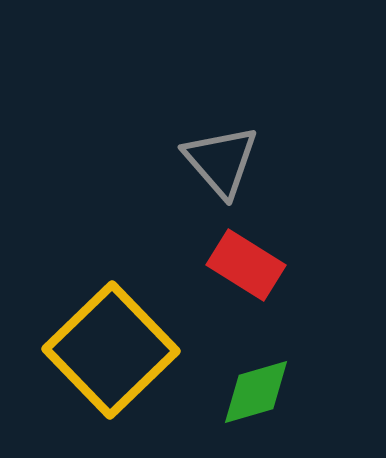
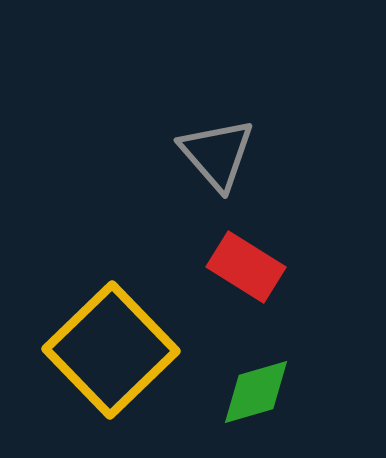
gray triangle: moved 4 px left, 7 px up
red rectangle: moved 2 px down
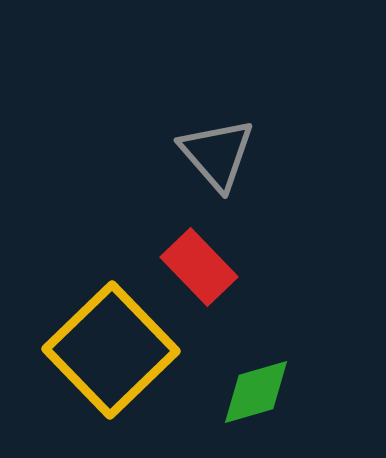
red rectangle: moved 47 px left; rotated 14 degrees clockwise
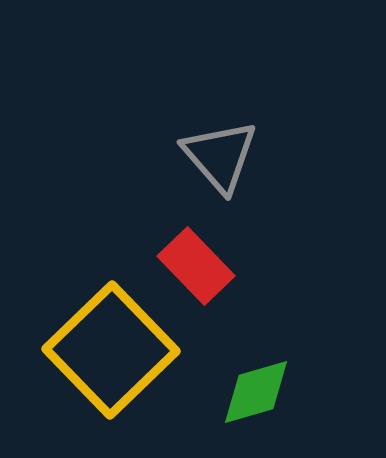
gray triangle: moved 3 px right, 2 px down
red rectangle: moved 3 px left, 1 px up
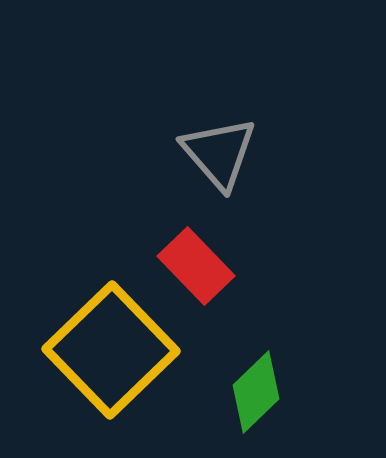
gray triangle: moved 1 px left, 3 px up
green diamond: rotated 28 degrees counterclockwise
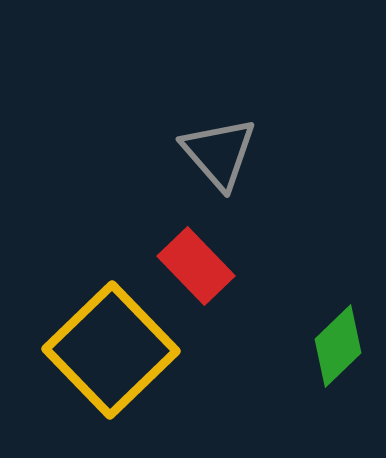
green diamond: moved 82 px right, 46 px up
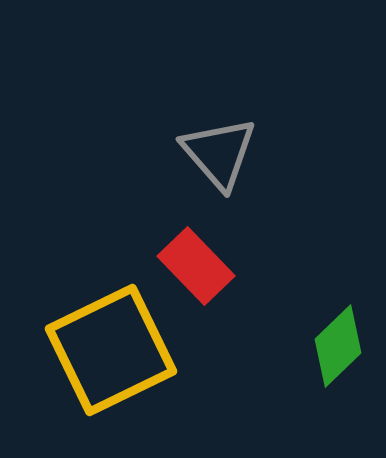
yellow square: rotated 18 degrees clockwise
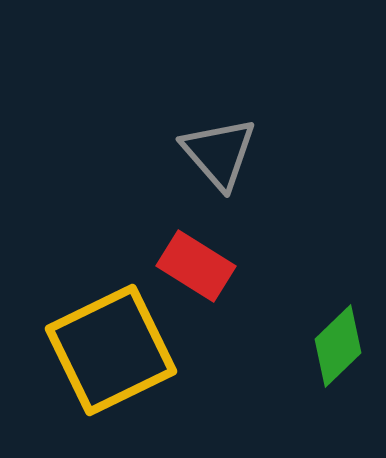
red rectangle: rotated 14 degrees counterclockwise
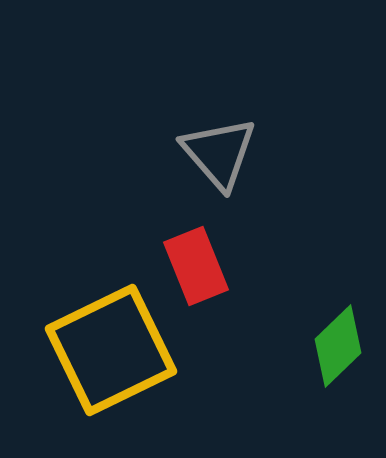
red rectangle: rotated 36 degrees clockwise
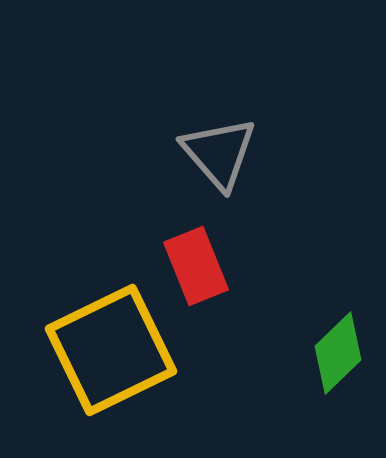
green diamond: moved 7 px down
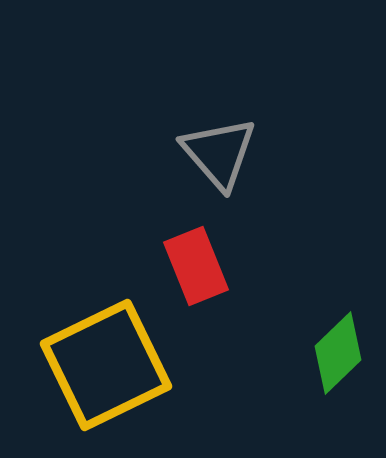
yellow square: moved 5 px left, 15 px down
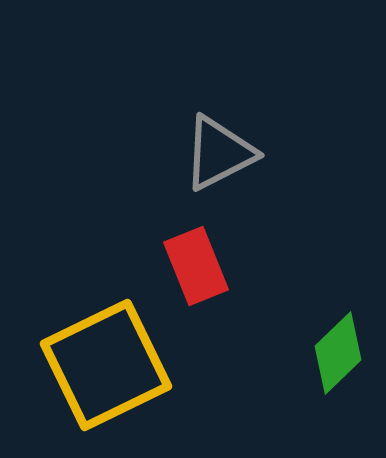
gray triangle: rotated 44 degrees clockwise
